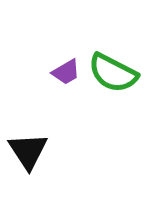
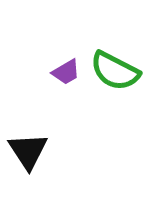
green semicircle: moved 2 px right, 2 px up
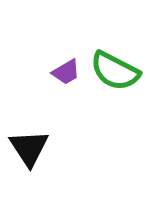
black triangle: moved 1 px right, 3 px up
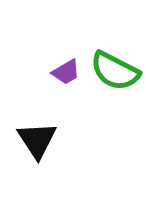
black triangle: moved 8 px right, 8 px up
